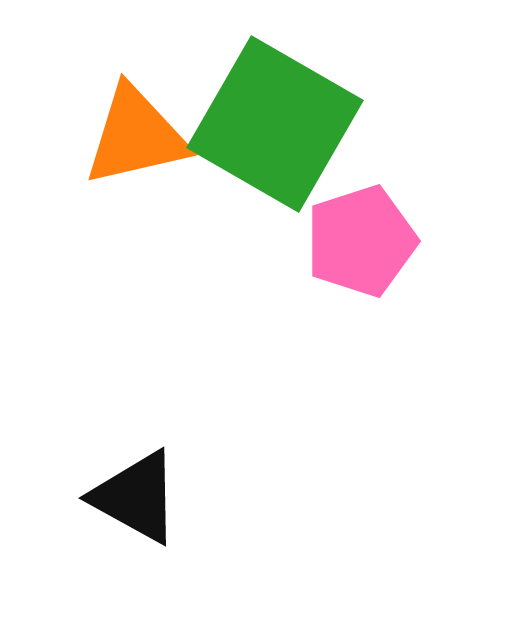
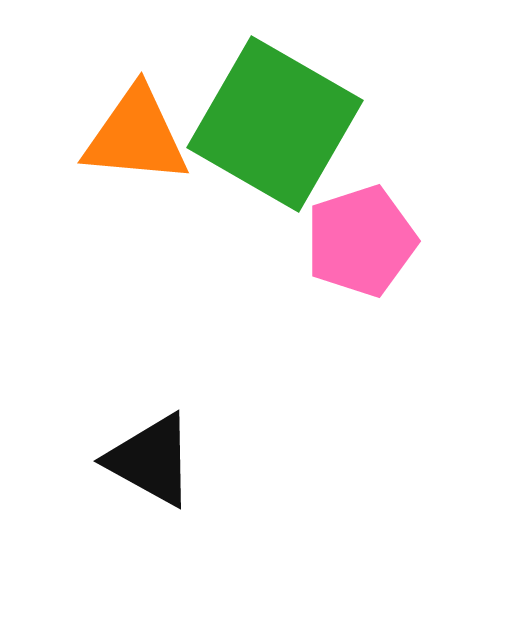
orange triangle: rotated 18 degrees clockwise
black triangle: moved 15 px right, 37 px up
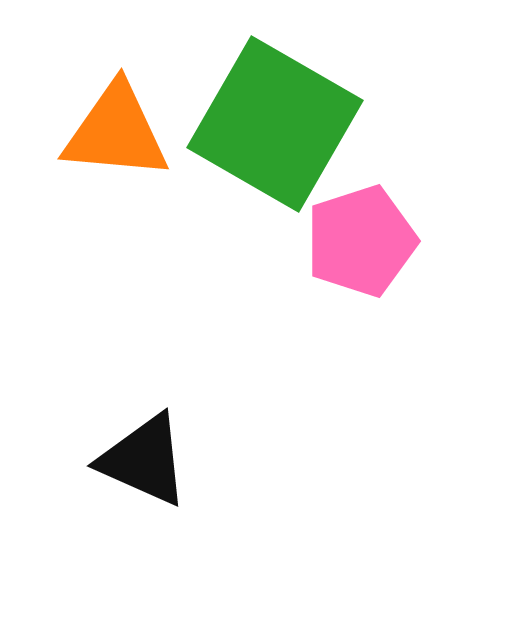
orange triangle: moved 20 px left, 4 px up
black triangle: moved 7 px left; rotated 5 degrees counterclockwise
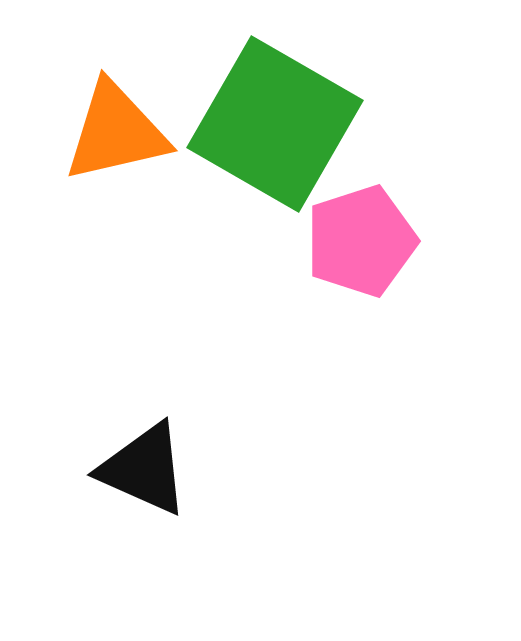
orange triangle: rotated 18 degrees counterclockwise
black triangle: moved 9 px down
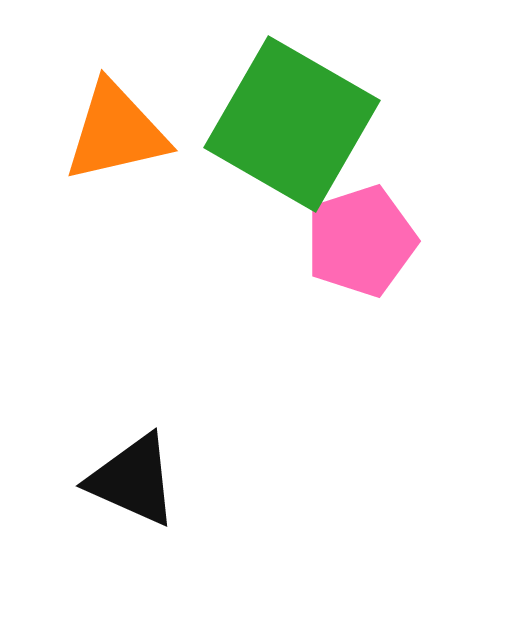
green square: moved 17 px right
black triangle: moved 11 px left, 11 px down
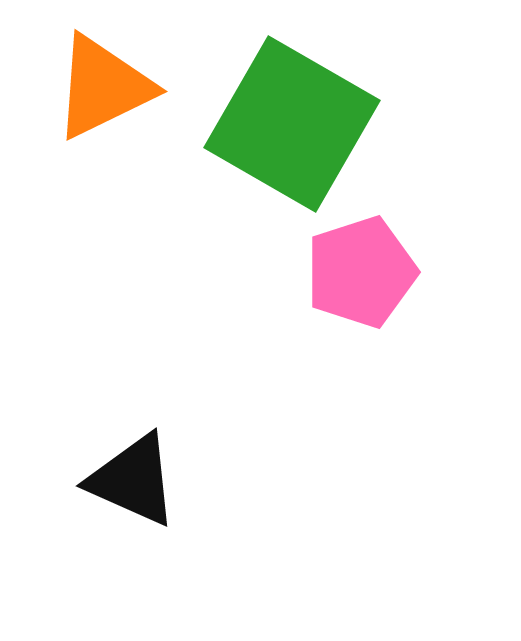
orange triangle: moved 13 px left, 45 px up; rotated 13 degrees counterclockwise
pink pentagon: moved 31 px down
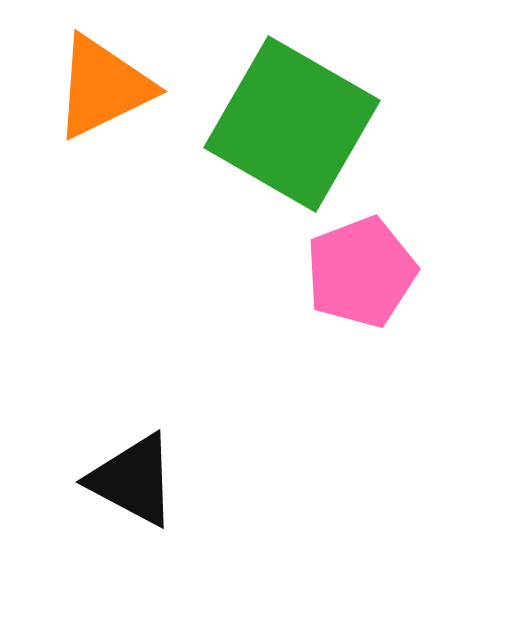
pink pentagon: rotated 3 degrees counterclockwise
black triangle: rotated 4 degrees clockwise
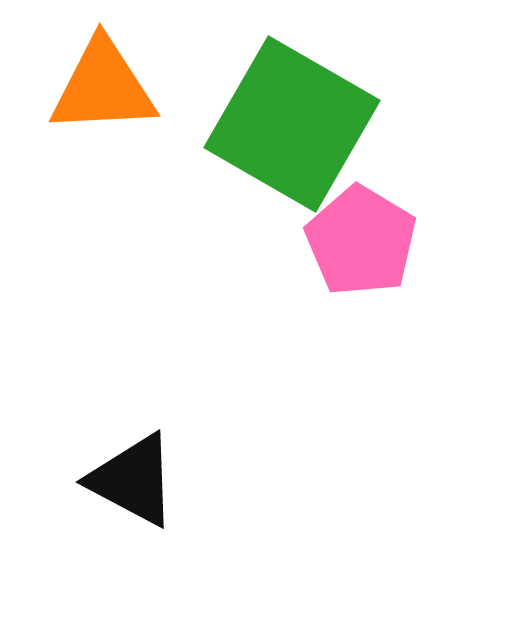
orange triangle: rotated 23 degrees clockwise
pink pentagon: moved 31 px up; rotated 20 degrees counterclockwise
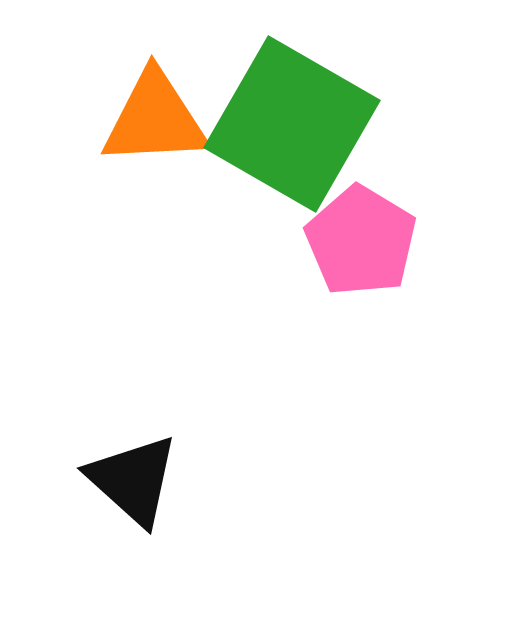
orange triangle: moved 52 px right, 32 px down
black triangle: rotated 14 degrees clockwise
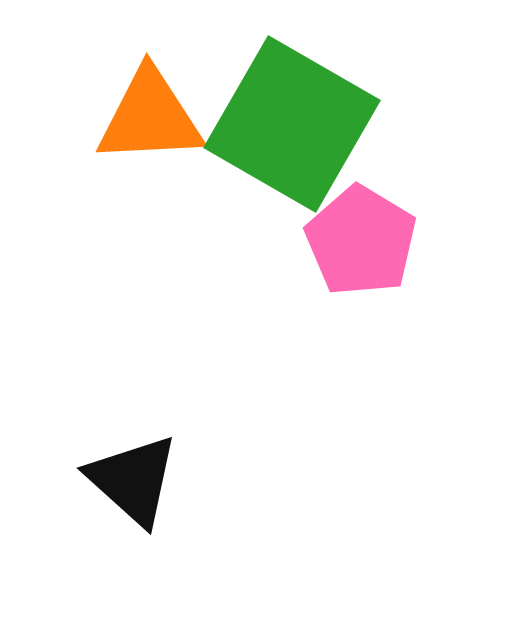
orange triangle: moved 5 px left, 2 px up
